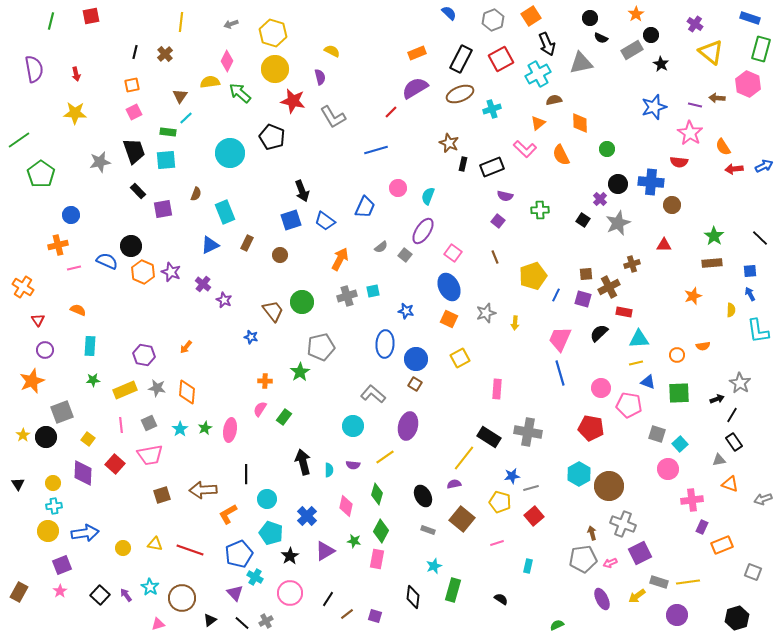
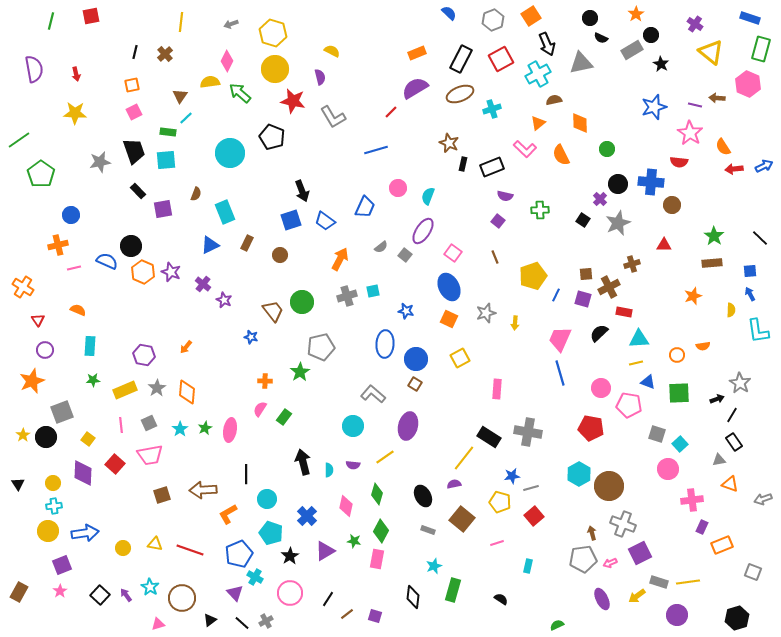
gray star at (157, 388): rotated 30 degrees clockwise
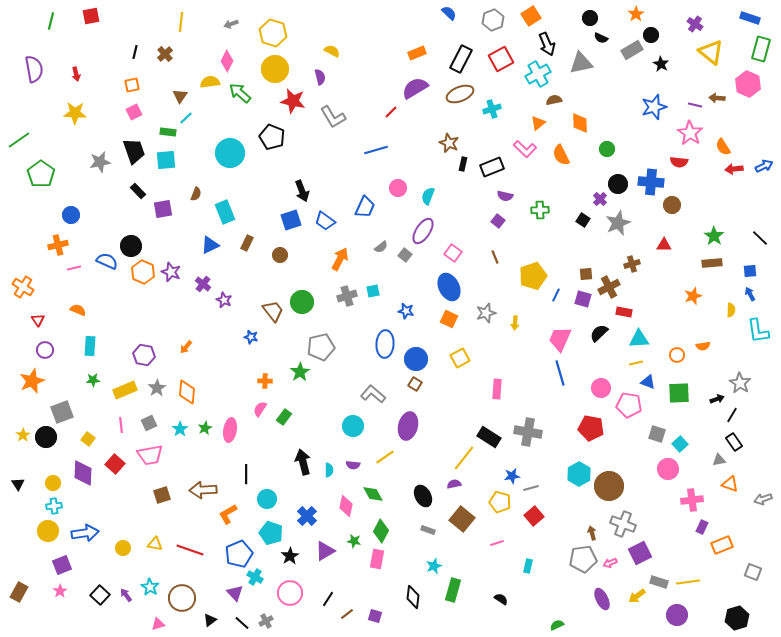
green diamond at (377, 494): moved 4 px left; rotated 45 degrees counterclockwise
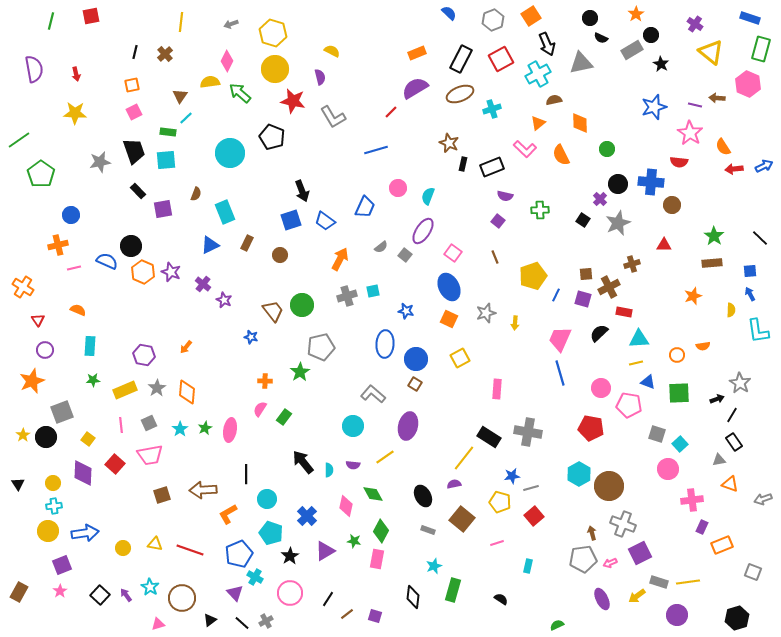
green circle at (302, 302): moved 3 px down
black arrow at (303, 462): rotated 25 degrees counterclockwise
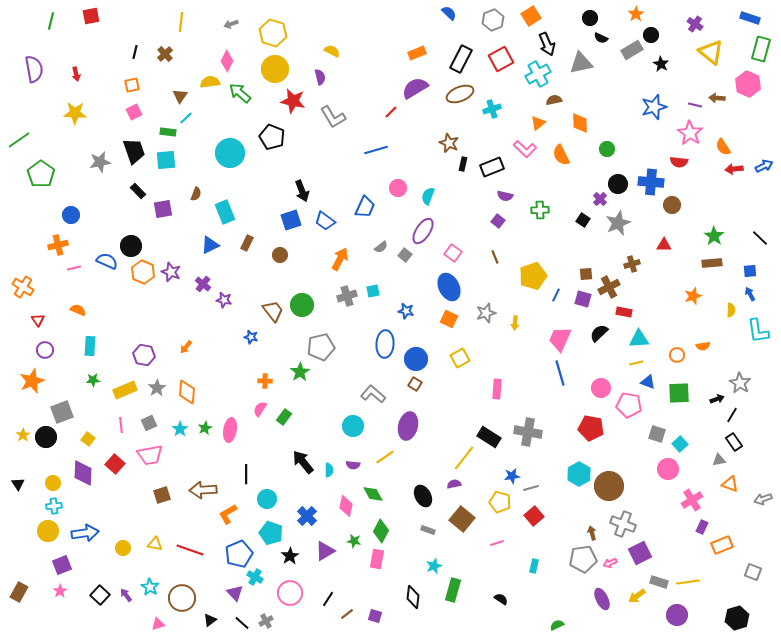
purple star at (224, 300): rotated 14 degrees counterclockwise
pink cross at (692, 500): rotated 25 degrees counterclockwise
cyan rectangle at (528, 566): moved 6 px right
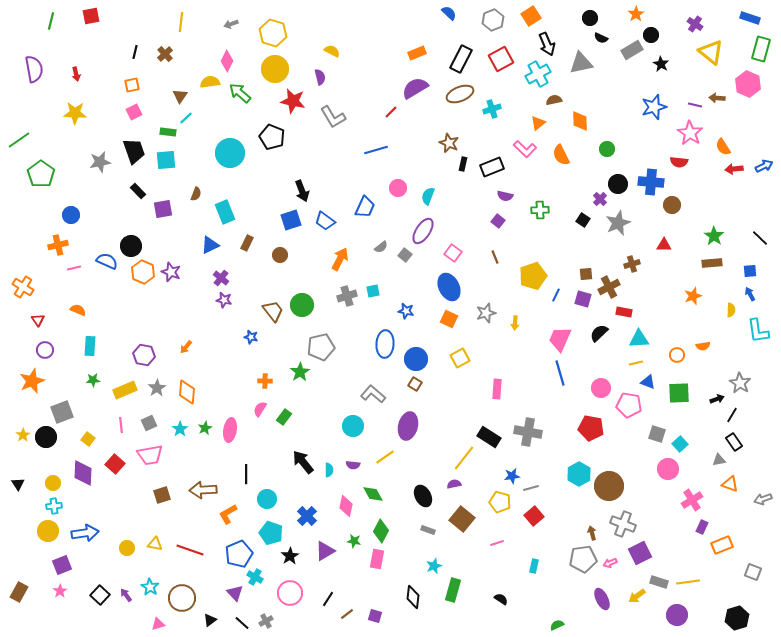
orange diamond at (580, 123): moved 2 px up
purple cross at (203, 284): moved 18 px right, 6 px up
yellow circle at (123, 548): moved 4 px right
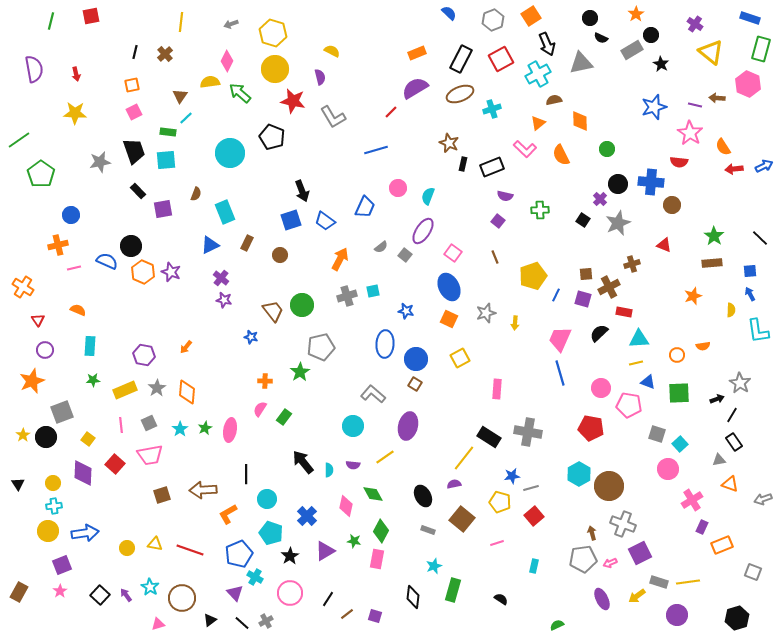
red triangle at (664, 245): rotated 21 degrees clockwise
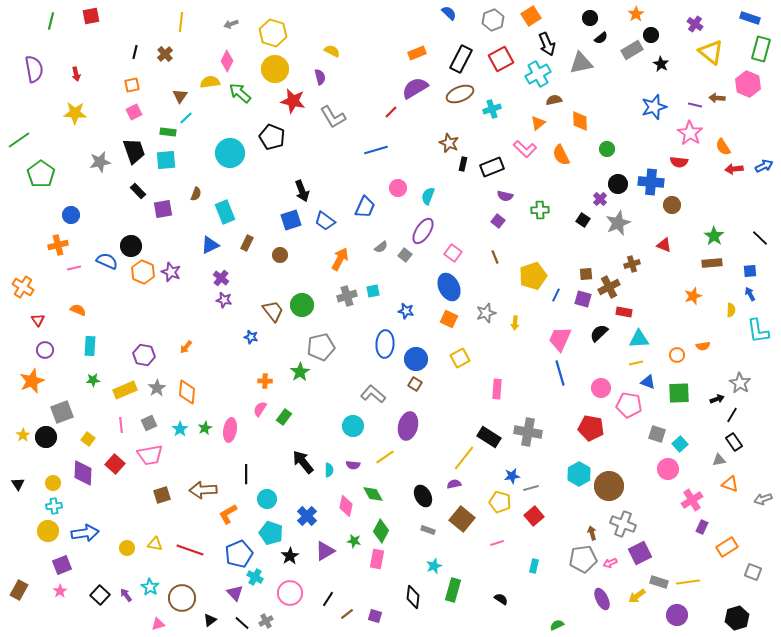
black semicircle at (601, 38): rotated 64 degrees counterclockwise
orange rectangle at (722, 545): moved 5 px right, 2 px down; rotated 10 degrees counterclockwise
brown rectangle at (19, 592): moved 2 px up
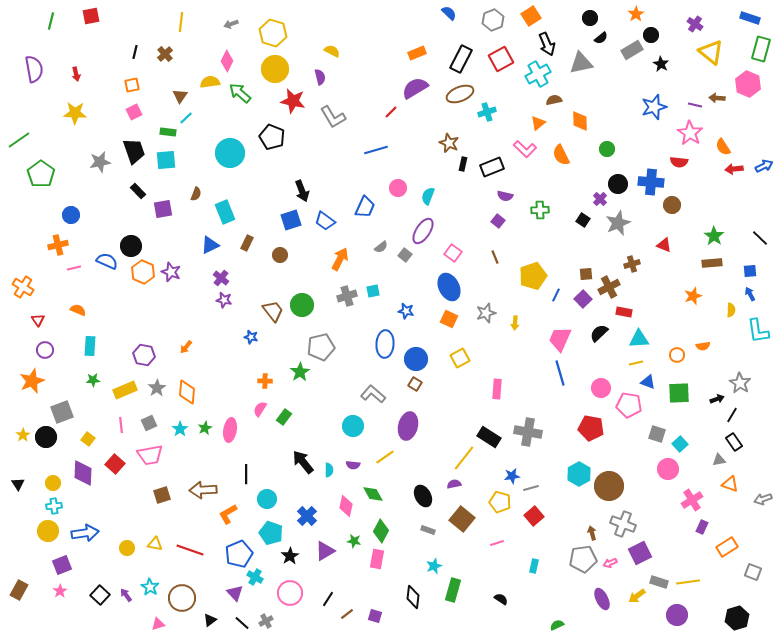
cyan cross at (492, 109): moved 5 px left, 3 px down
purple square at (583, 299): rotated 30 degrees clockwise
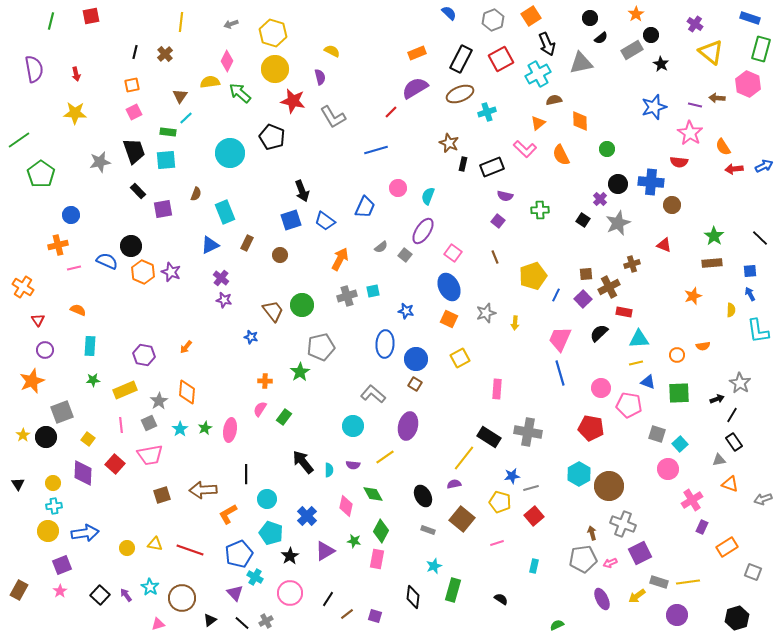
gray star at (157, 388): moved 2 px right, 13 px down
